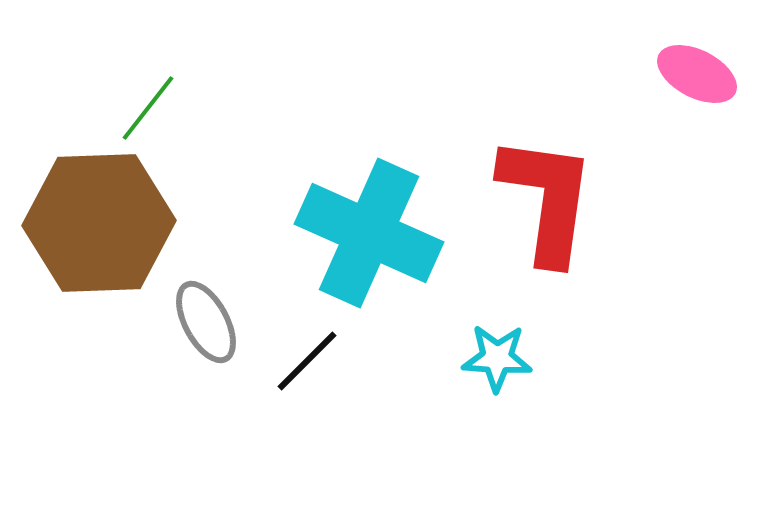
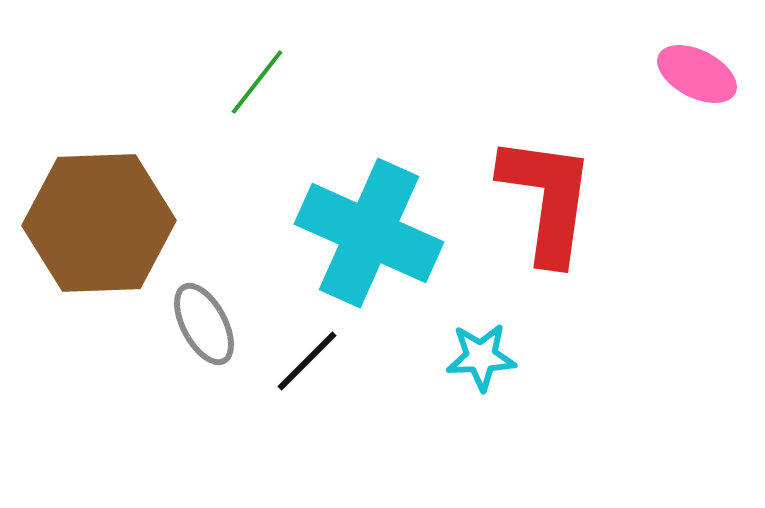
green line: moved 109 px right, 26 px up
gray ellipse: moved 2 px left, 2 px down
cyan star: moved 16 px left, 1 px up; rotated 6 degrees counterclockwise
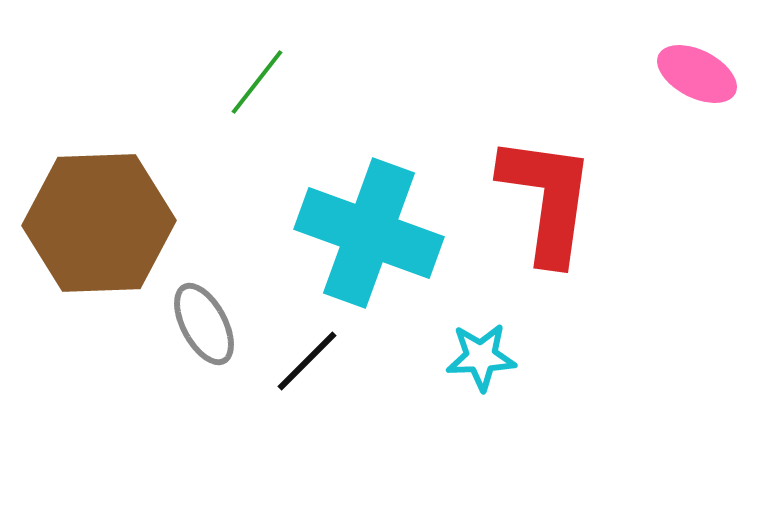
cyan cross: rotated 4 degrees counterclockwise
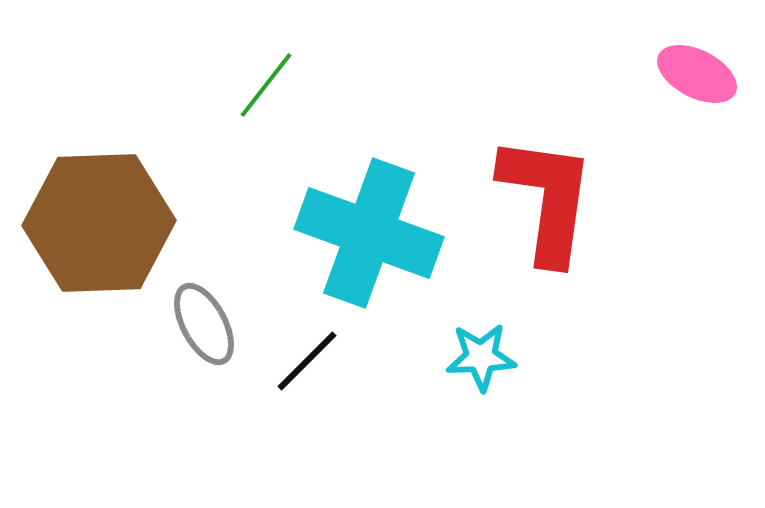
green line: moved 9 px right, 3 px down
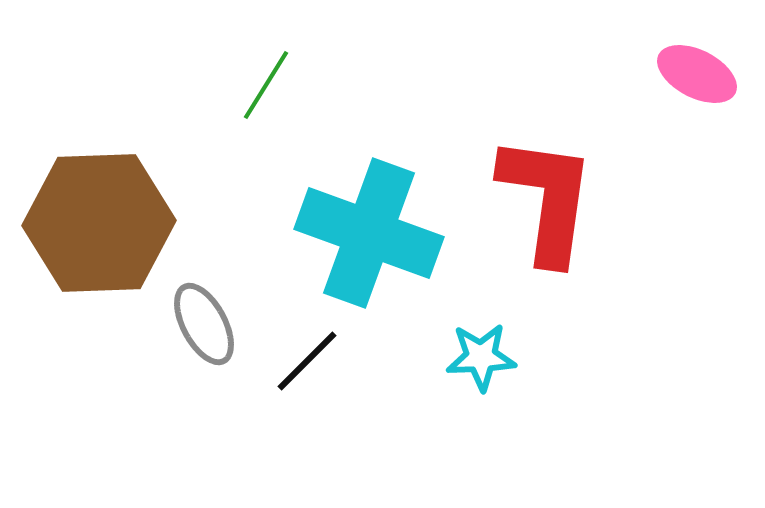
green line: rotated 6 degrees counterclockwise
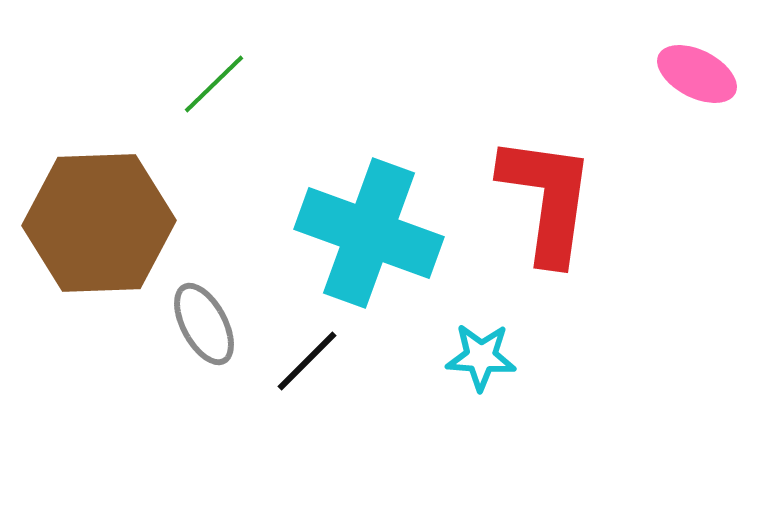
green line: moved 52 px left, 1 px up; rotated 14 degrees clockwise
cyan star: rotated 6 degrees clockwise
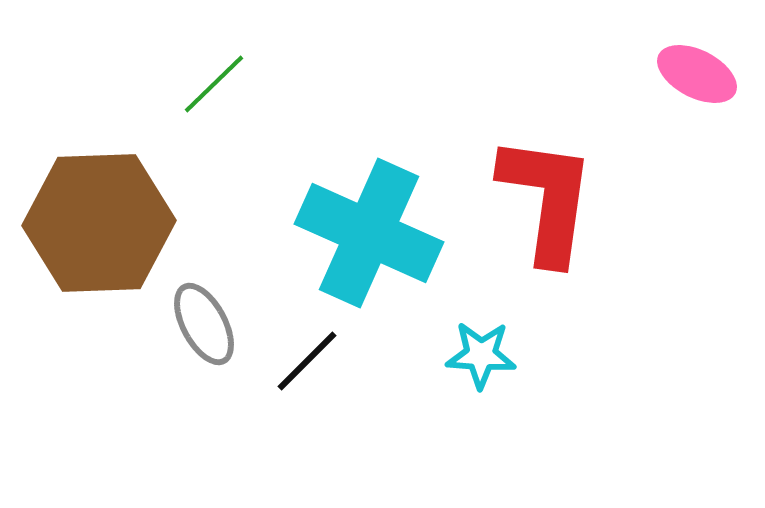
cyan cross: rotated 4 degrees clockwise
cyan star: moved 2 px up
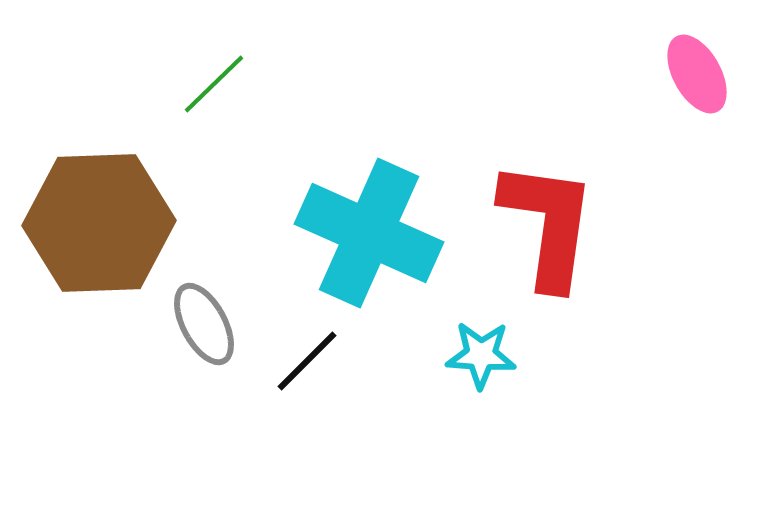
pink ellipse: rotated 34 degrees clockwise
red L-shape: moved 1 px right, 25 px down
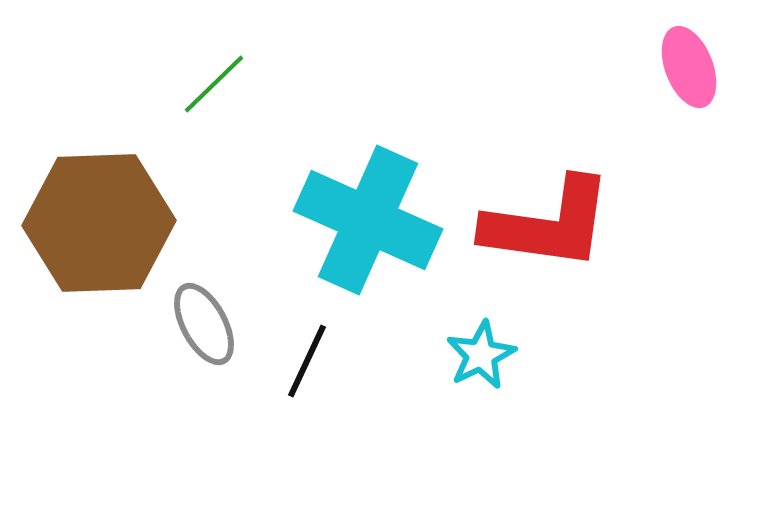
pink ellipse: moved 8 px left, 7 px up; rotated 8 degrees clockwise
red L-shape: rotated 90 degrees clockwise
cyan cross: moved 1 px left, 13 px up
cyan star: rotated 30 degrees counterclockwise
black line: rotated 20 degrees counterclockwise
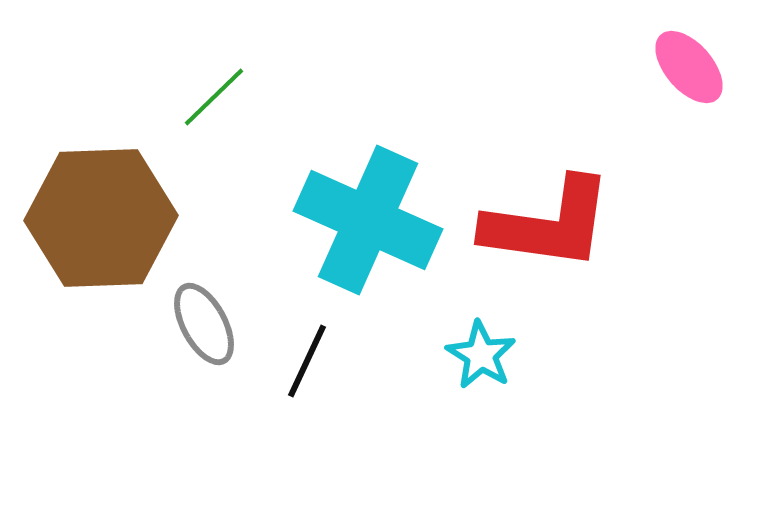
pink ellipse: rotated 20 degrees counterclockwise
green line: moved 13 px down
brown hexagon: moved 2 px right, 5 px up
cyan star: rotated 14 degrees counterclockwise
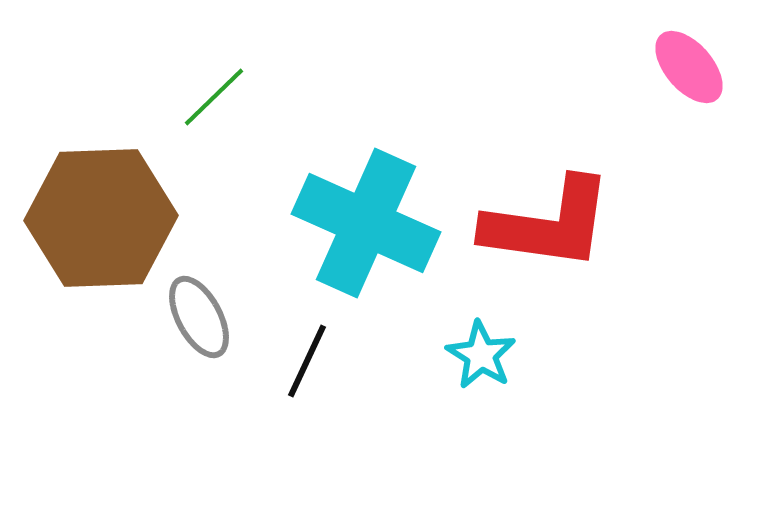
cyan cross: moved 2 px left, 3 px down
gray ellipse: moved 5 px left, 7 px up
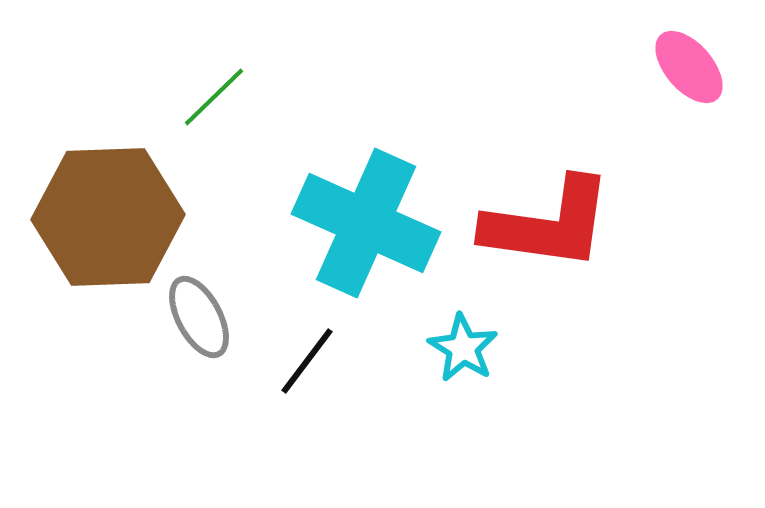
brown hexagon: moved 7 px right, 1 px up
cyan star: moved 18 px left, 7 px up
black line: rotated 12 degrees clockwise
